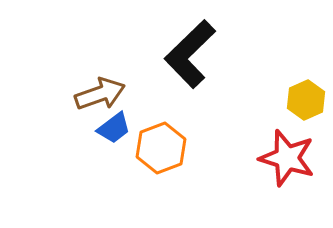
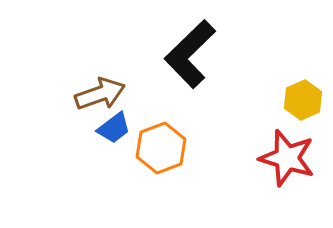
yellow hexagon: moved 3 px left
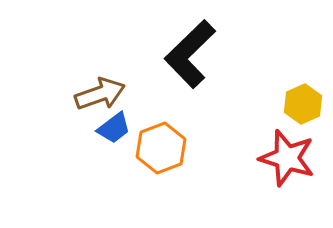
yellow hexagon: moved 4 px down
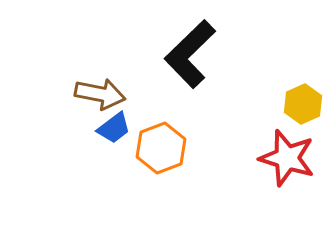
brown arrow: rotated 30 degrees clockwise
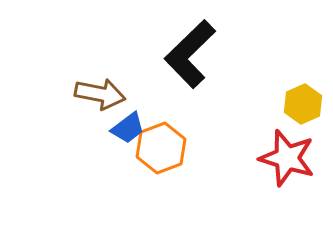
blue trapezoid: moved 14 px right
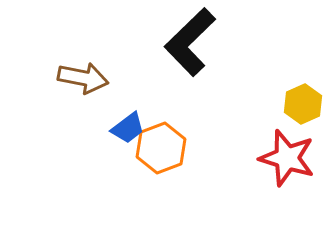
black L-shape: moved 12 px up
brown arrow: moved 17 px left, 16 px up
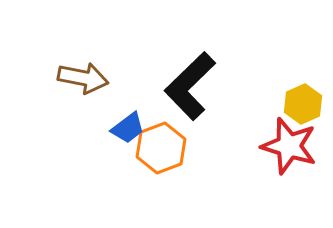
black L-shape: moved 44 px down
red star: moved 2 px right, 12 px up
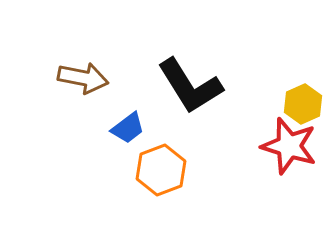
black L-shape: rotated 78 degrees counterclockwise
orange hexagon: moved 22 px down
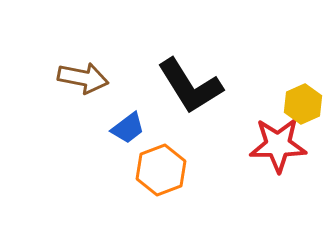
red star: moved 11 px left, 1 px up; rotated 18 degrees counterclockwise
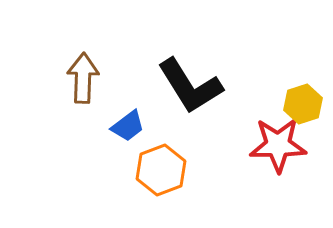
brown arrow: rotated 99 degrees counterclockwise
yellow hexagon: rotated 6 degrees clockwise
blue trapezoid: moved 2 px up
